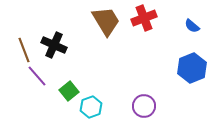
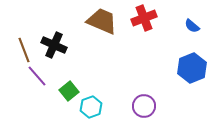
brown trapezoid: moved 4 px left; rotated 36 degrees counterclockwise
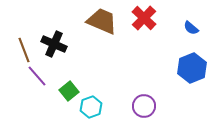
red cross: rotated 25 degrees counterclockwise
blue semicircle: moved 1 px left, 2 px down
black cross: moved 1 px up
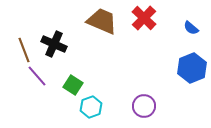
green square: moved 4 px right, 6 px up; rotated 18 degrees counterclockwise
